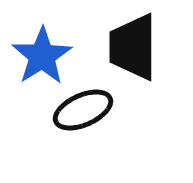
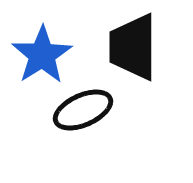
blue star: moved 1 px up
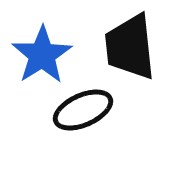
black trapezoid: moved 3 px left; rotated 6 degrees counterclockwise
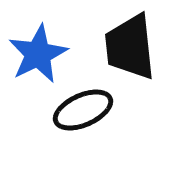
blue star: moved 4 px left, 1 px up; rotated 6 degrees clockwise
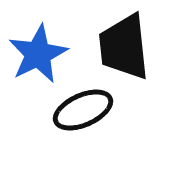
black trapezoid: moved 6 px left
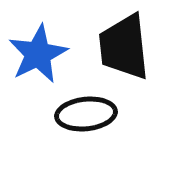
black ellipse: moved 3 px right, 4 px down; rotated 18 degrees clockwise
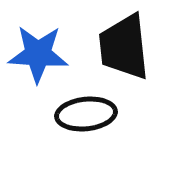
blue star: rotated 30 degrees clockwise
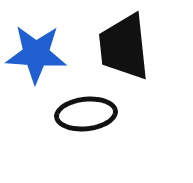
blue star: moved 2 px left
